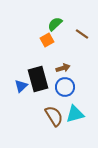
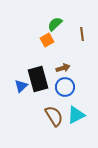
brown line: rotated 48 degrees clockwise
cyan triangle: moved 1 px right, 1 px down; rotated 12 degrees counterclockwise
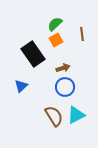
orange square: moved 9 px right
black rectangle: moved 5 px left, 25 px up; rotated 20 degrees counterclockwise
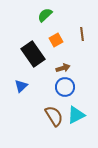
green semicircle: moved 10 px left, 9 px up
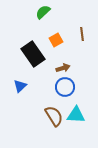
green semicircle: moved 2 px left, 3 px up
blue triangle: moved 1 px left
cyan triangle: rotated 30 degrees clockwise
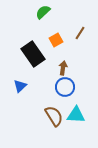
brown line: moved 2 px left, 1 px up; rotated 40 degrees clockwise
brown arrow: rotated 64 degrees counterclockwise
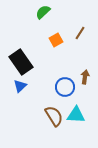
black rectangle: moved 12 px left, 8 px down
brown arrow: moved 22 px right, 9 px down
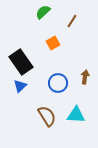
brown line: moved 8 px left, 12 px up
orange square: moved 3 px left, 3 px down
blue circle: moved 7 px left, 4 px up
brown semicircle: moved 7 px left
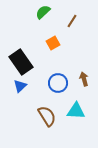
brown arrow: moved 1 px left, 2 px down; rotated 24 degrees counterclockwise
cyan triangle: moved 4 px up
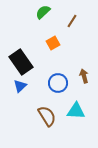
brown arrow: moved 3 px up
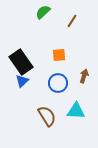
orange square: moved 6 px right, 12 px down; rotated 24 degrees clockwise
brown arrow: rotated 32 degrees clockwise
blue triangle: moved 2 px right, 5 px up
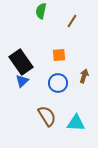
green semicircle: moved 2 px left, 1 px up; rotated 35 degrees counterclockwise
cyan triangle: moved 12 px down
